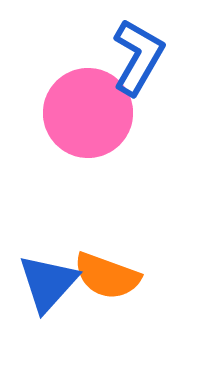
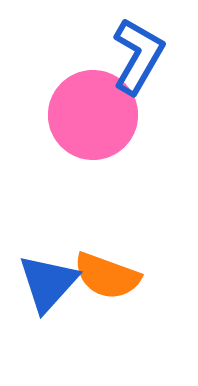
blue L-shape: moved 1 px up
pink circle: moved 5 px right, 2 px down
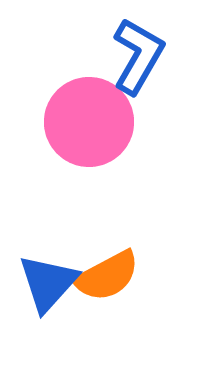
pink circle: moved 4 px left, 7 px down
orange semicircle: rotated 48 degrees counterclockwise
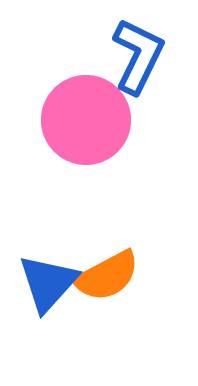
blue L-shape: rotated 4 degrees counterclockwise
pink circle: moved 3 px left, 2 px up
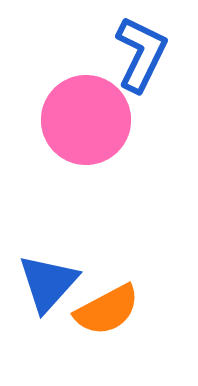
blue L-shape: moved 3 px right, 2 px up
orange semicircle: moved 34 px down
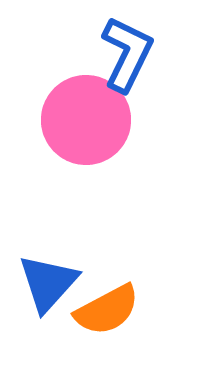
blue L-shape: moved 14 px left
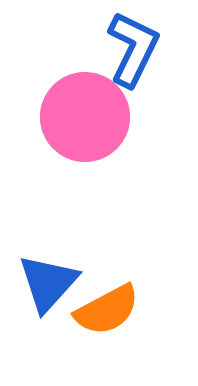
blue L-shape: moved 6 px right, 5 px up
pink circle: moved 1 px left, 3 px up
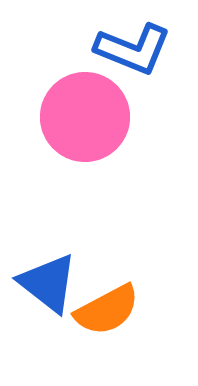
blue L-shape: rotated 86 degrees clockwise
blue triangle: rotated 34 degrees counterclockwise
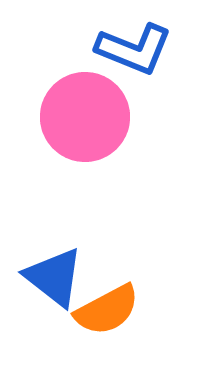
blue L-shape: moved 1 px right
blue triangle: moved 6 px right, 6 px up
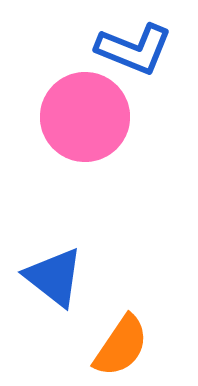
orange semicircle: moved 14 px right, 36 px down; rotated 28 degrees counterclockwise
